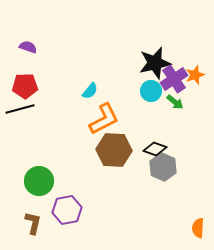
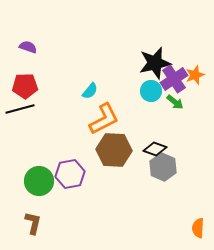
purple hexagon: moved 3 px right, 36 px up
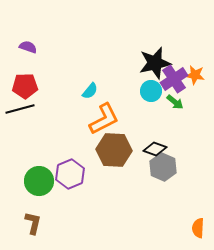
orange star: rotated 30 degrees clockwise
purple hexagon: rotated 12 degrees counterclockwise
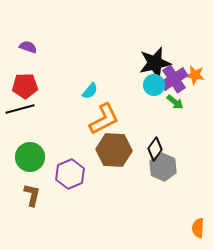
cyan circle: moved 3 px right, 6 px up
black diamond: rotated 75 degrees counterclockwise
green circle: moved 9 px left, 24 px up
brown L-shape: moved 1 px left, 28 px up
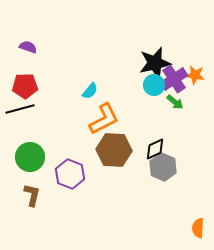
black diamond: rotated 30 degrees clockwise
purple hexagon: rotated 16 degrees counterclockwise
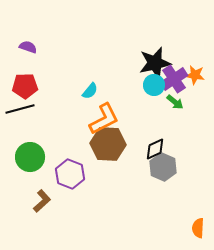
brown hexagon: moved 6 px left, 6 px up
brown L-shape: moved 10 px right, 6 px down; rotated 35 degrees clockwise
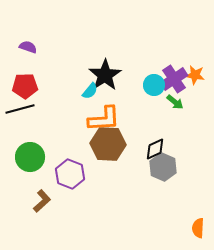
black star: moved 50 px left, 12 px down; rotated 20 degrees counterclockwise
orange L-shape: rotated 24 degrees clockwise
